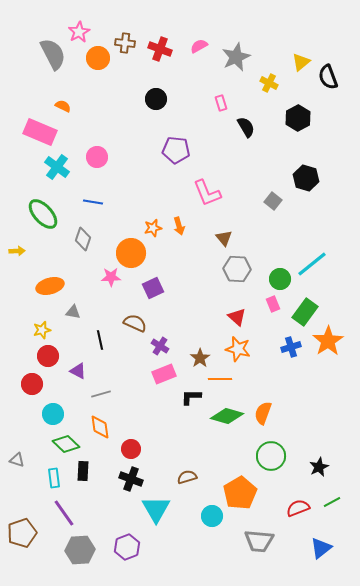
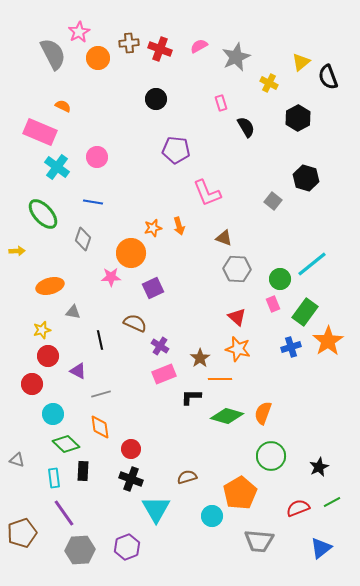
brown cross at (125, 43): moved 4 px right; rotated 12 degrees counterclockwise
brown triangle at (224, 238): rotated 30 degrees counterclockwise
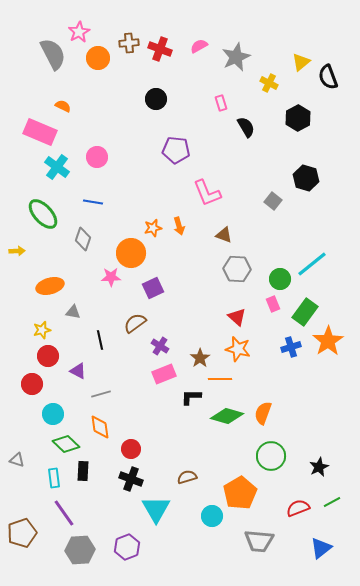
brown triangle at (224, 238): moved 3 px up
brown semicircle at (135, 323): rotated 60 degrees counterclockwise
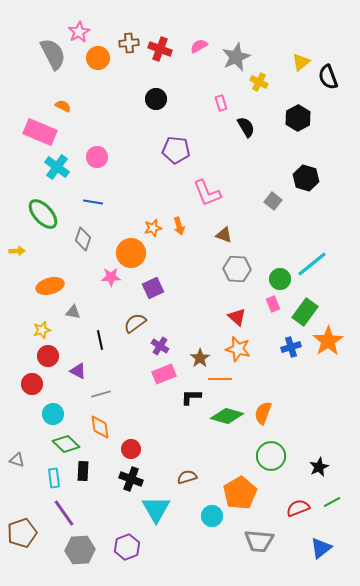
yellow cross at (269, 83): moved 10 px left, 1 px up
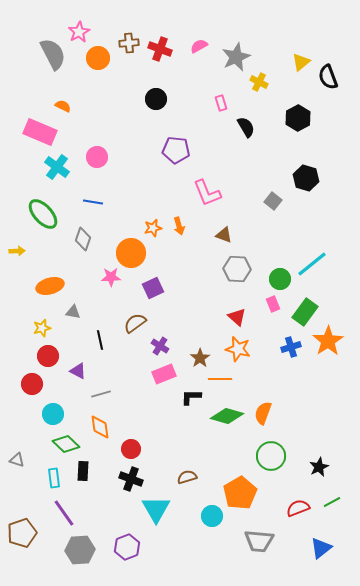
yellow star at (42, 330): moved 2 px up
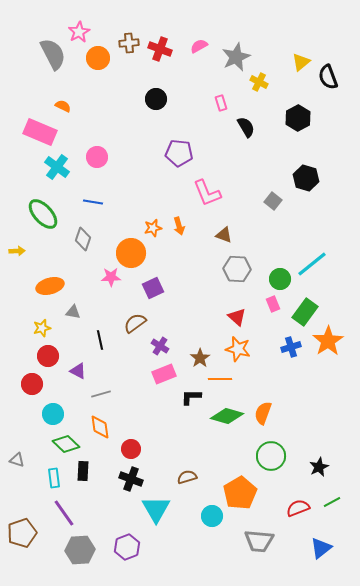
purple pentagon at (176, 150): moved 3 px right, 3 px down
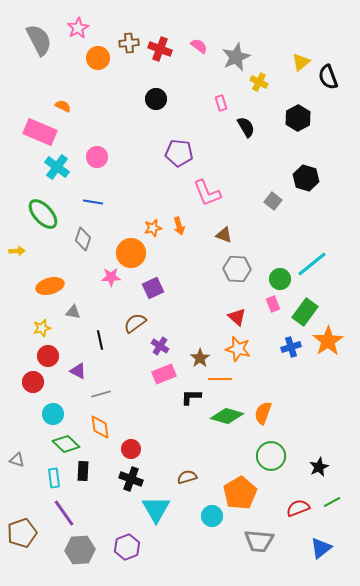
pink star at (79, 32): moved 1 px left, 4 px up
pink semicircle at (199, 46): rotated 66 degrees clockwise
gray semicircle at (53, 54): moved 14 px left, 14 px up
red circle at (32, 384): moved 1 px right, 2 px up
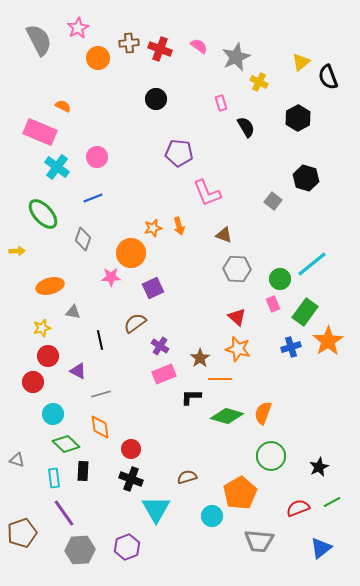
blue line at (93, 202): moved 4 px up; rotated 30 degrees counterclockwise
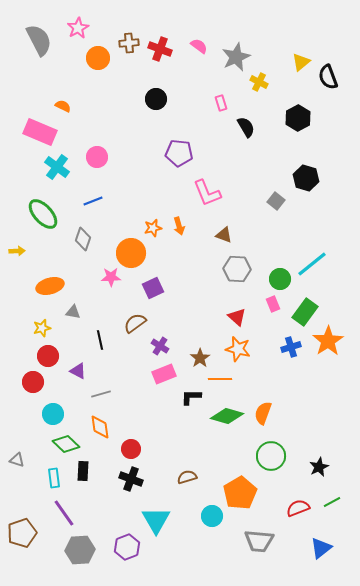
blue line at (93, 198): moved 3 px down
gray square at (273, 201): moved 3 px right
cyan triangle at (156, 509): moved 11 px down
